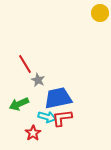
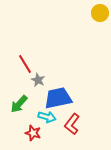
green arrow: rotated 24 degrees counterclockwise
red L-shape: moved 10 px right, 6 px down; rotated 45 degrees counterclockwise
red star: rotated 21 degrees counterclockwise
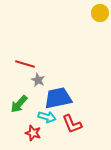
red line: rotated 42 degrees counterclockwise
red L-shape: rotated 60 degrees counterclockwise
